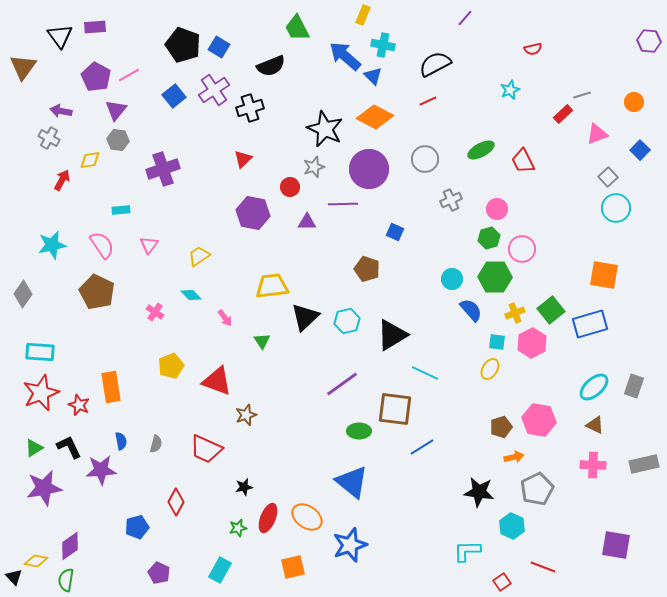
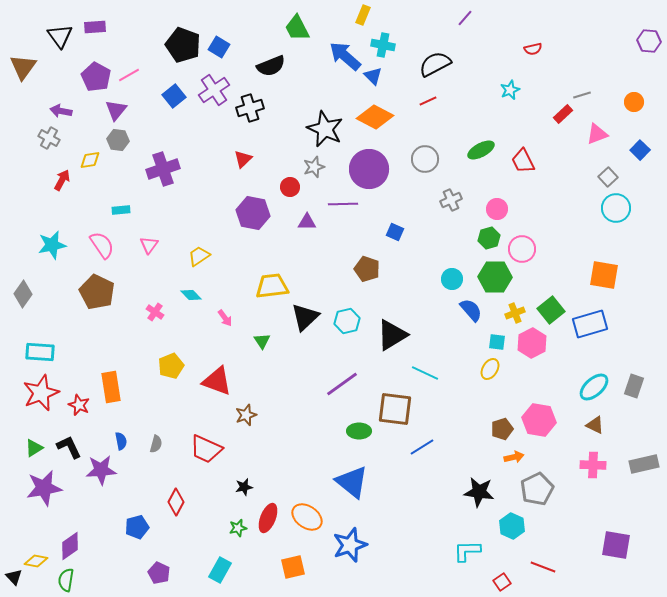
brown pentagon at (501, 427): moved 1 px right, 2 px down
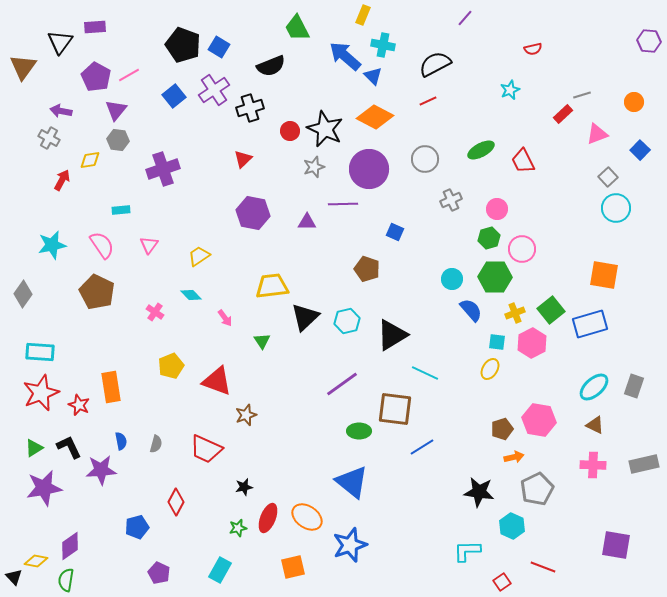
black triangle at (60, 36): moved 6 px down; rotated 12 degrees clockwise
red circle at (290, 187): moved 56 px up
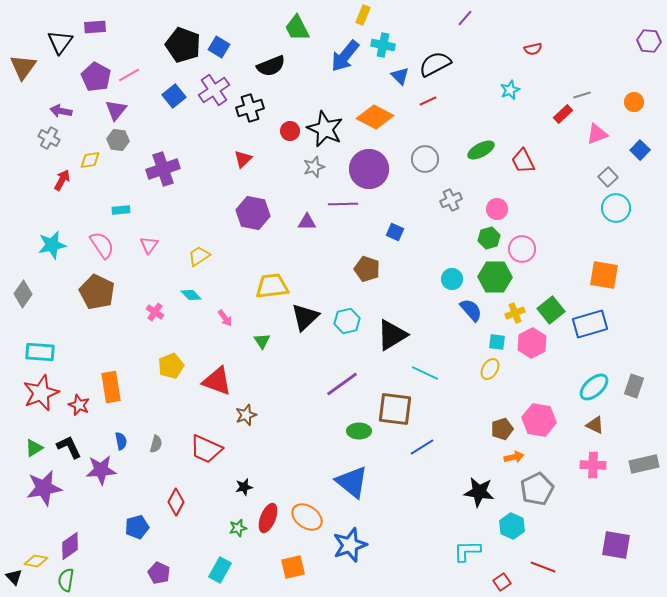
blue arrow at (345, 56): rotated 92 degrees counterclockwise
blue triangle at (373, 76): moved 27 px right
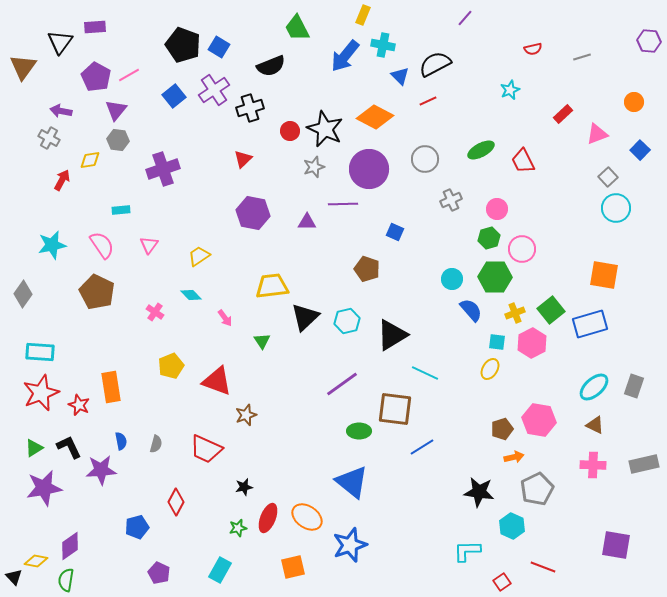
gray line at (582, 95): moved 38 px up
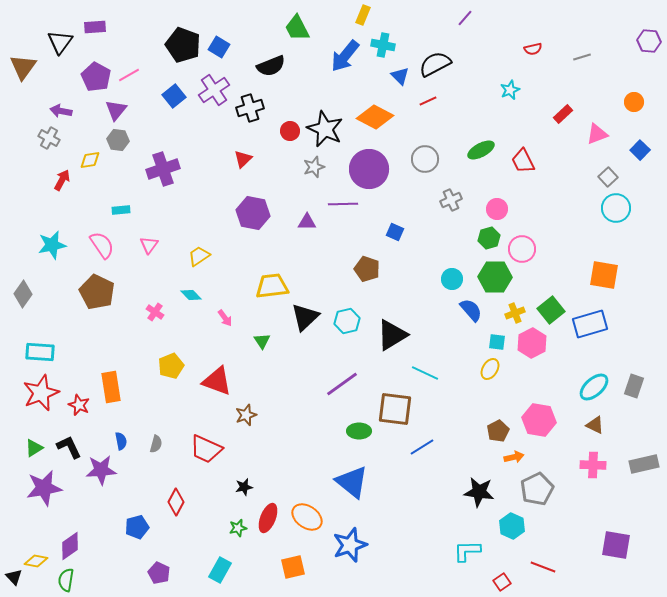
brown pentagon at (502, 429): moved 4 px left, 2 px down; rotated 10 degrees counterclockwise
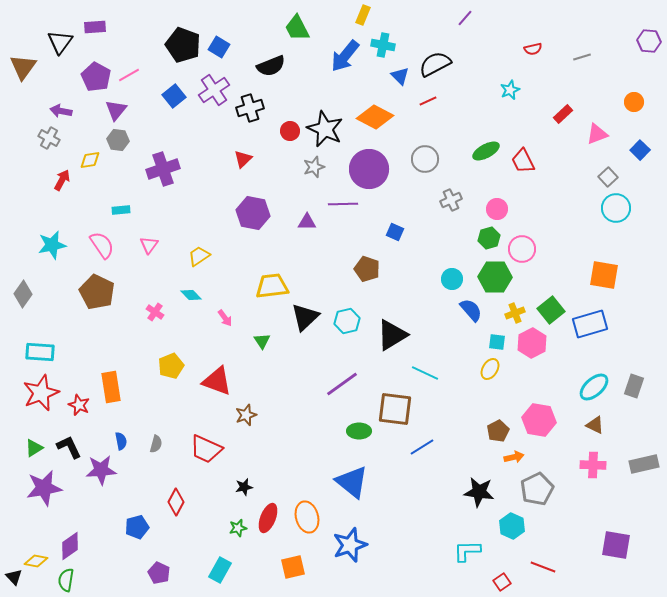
green ellipse at (481, 150): moved 5 px right, 1 px down
orange ellipse at (307, 517): rotated 40 degrees clockwise
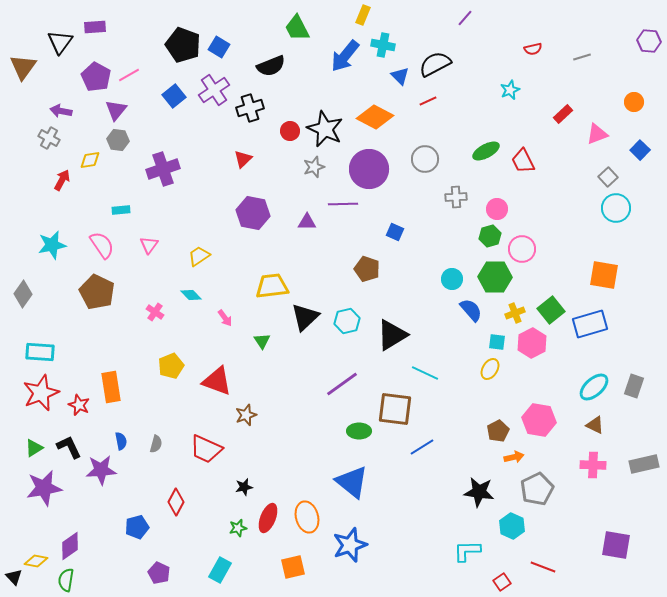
gray cross at (451, 200): moved 5 px right, 3 px up; rotated 20 degrees clockwise
green hexagon at (489, 238): moved 1 px right, 2 px up
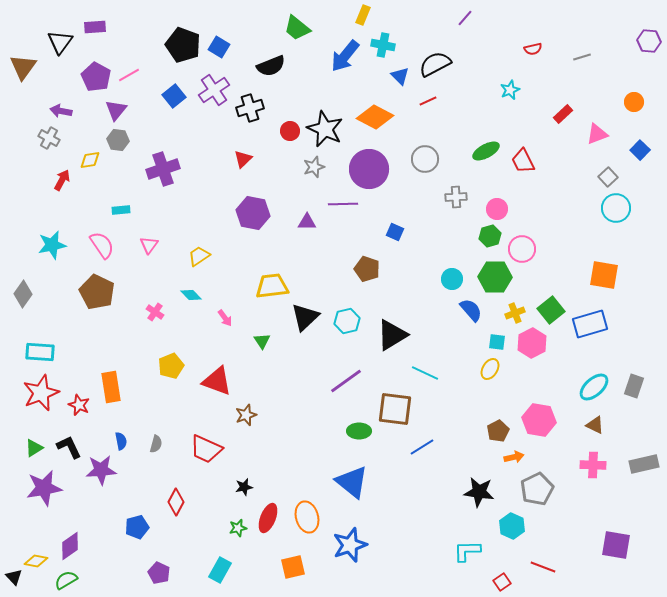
green trapezoid at (297, 28): rotated 24 degrees counterclockwise
purple line at (342, 384): moved 4 px right, 3 px up
green semicircle at (66, 580): rotated 50 degrees clockwise
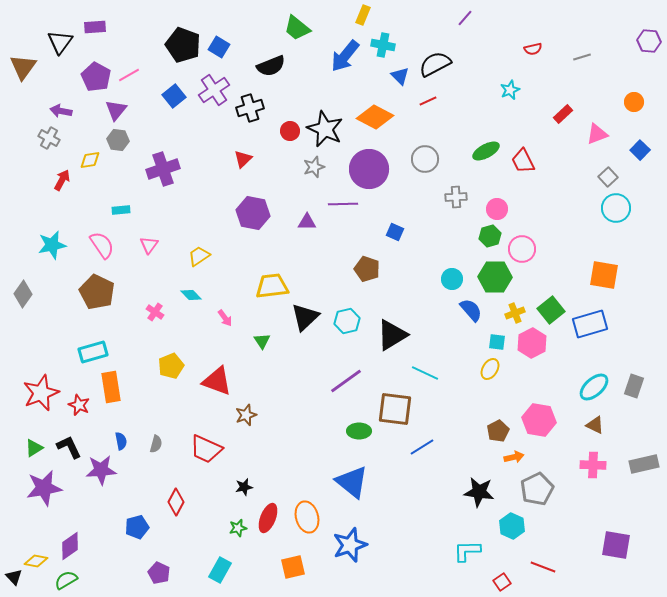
cyan rectangle at (40, 352): moved 53 px right; rotated 20 degrees counterclockwise
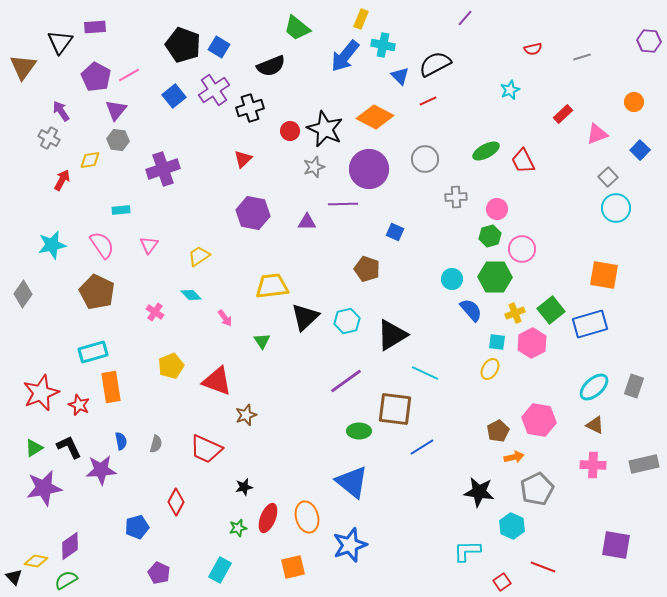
yellow rectangle at (363, 15): moved 2 px left, 4 px down
purple arrow at (61, 111): rotated 45 degrees clockwise
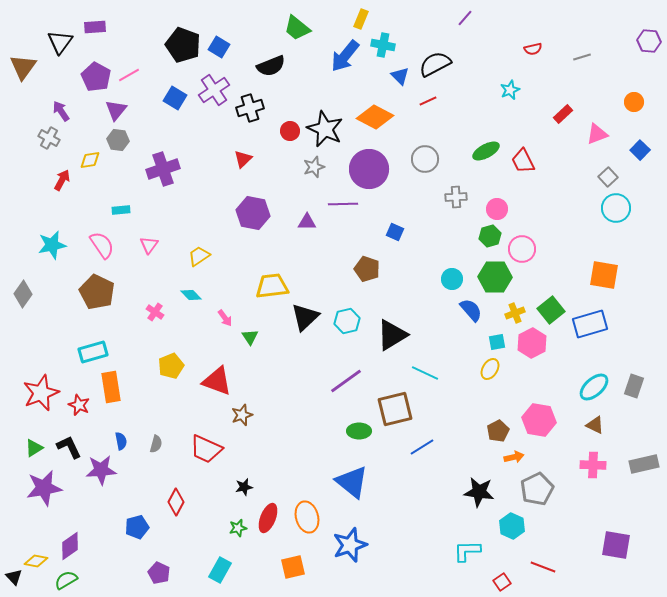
blue square at (174, 96): moved 1 px right, 2 px down; rotated 20 degrees counterclockwise
green triangle at (262, 341): moved 12 px left, 4 px up
cyan square at (497, 342): rotated 18 degrees counterclockwise
brown square at (395, 409): rotated 21 degrees counterclockwise
brown star at (246, 415): moved 4 px left
